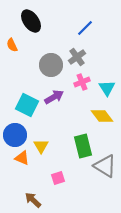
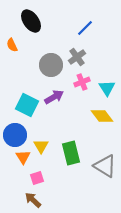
green rectangle: moved 12 px left, 7 px down
orange triangle: moved 1 px right, 1 px up; rotated 35 degrees clockwise
pink square: moved 21 px left
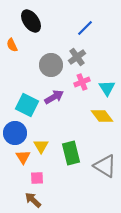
blue circle: moved 2 px up
pink square: rotated 16 degrees clockwise
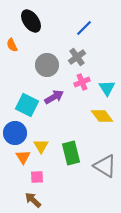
blue line: moved 1 px left
gray circle: moved 4 px left
pink square: moved 1 px up
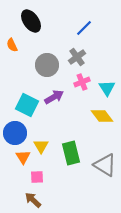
gray triangle: moved 1 px up
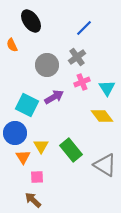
green rectangle: moved 3 px up; rotated 25 degrees counterclockwise
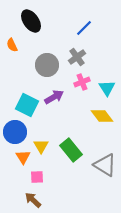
blue circle: moved 1 px up
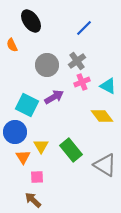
gray cross: moved 4 px down
cyan triangle: moved 1 px right, 2 px up; rotated 30 degrees counterclockwise
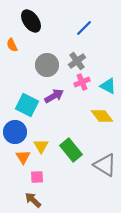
purple arrow: moved 1 px up
